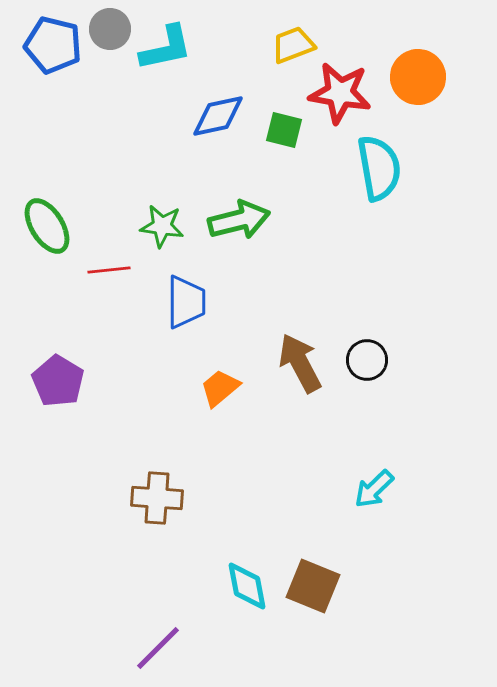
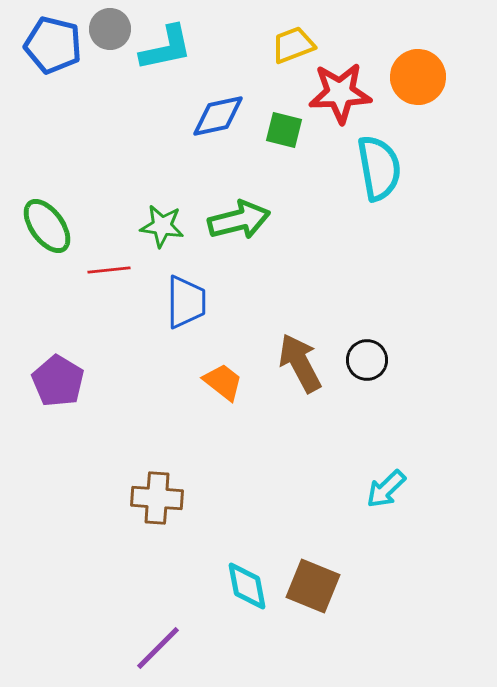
red star: rotated 12 degrees counterclockwise
green ellipse: rotated 4 degrees counterclockwise
orange trapezoid: moved 3 px right, 6 px up; rotated 78 degrees clockwise
cyan arrow: moved 12 px right
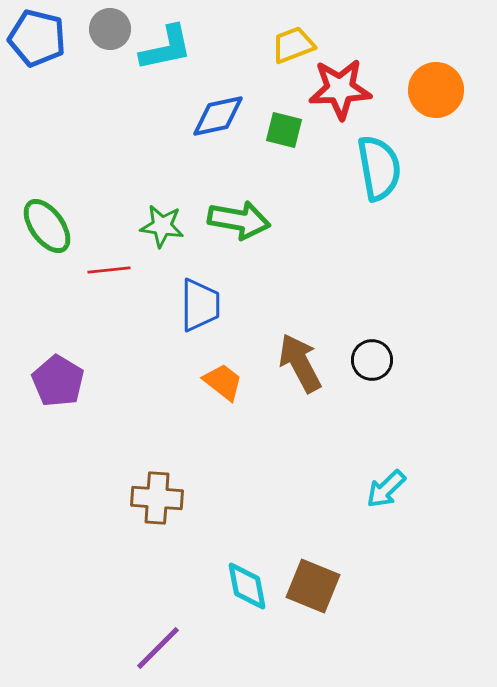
blue pentagon: moved 16 px left, 7 px up
orange circle: moved 18 px right, 13 px down
red star: moved 4 px up
green arrow: rotated 24 degrees clockwise
blue trapezoid: moved 14 px right, 3 px down
black circle: moved 5 px right
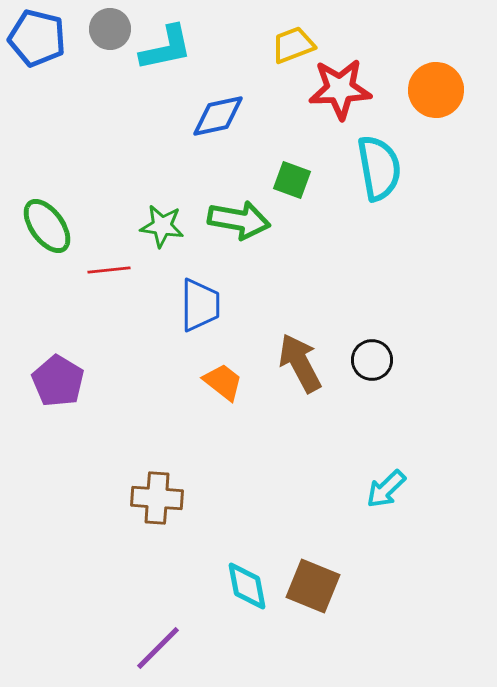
green square: moved 8 px right, 50 px down; rotated 6 degrees clockwise
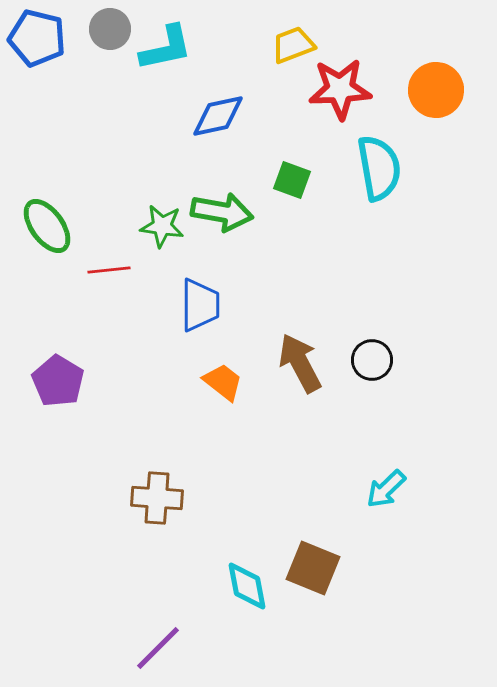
green arrow: moved 17 px left, 8 px up
brown square: moved 18 px up
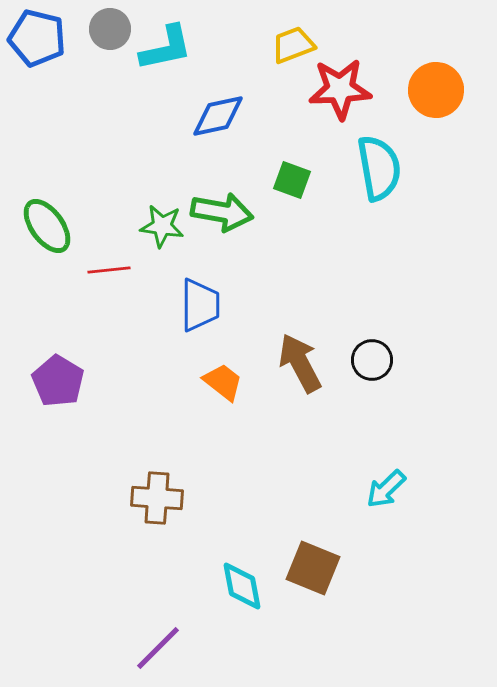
cyan diamond: moved 5 px left
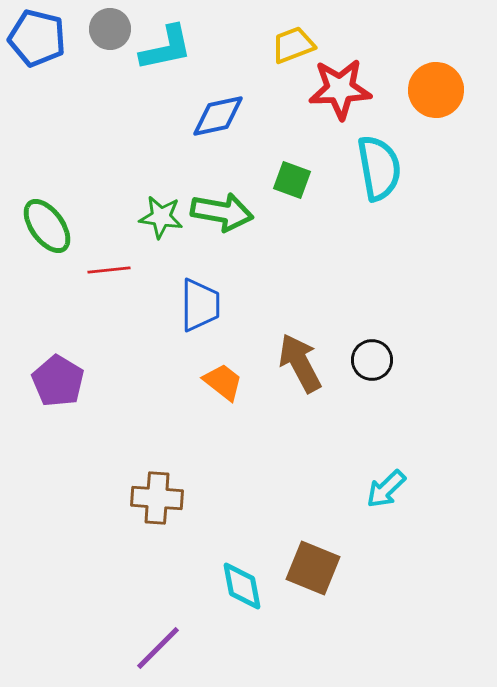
green star: moved 1 px left, 9 px up
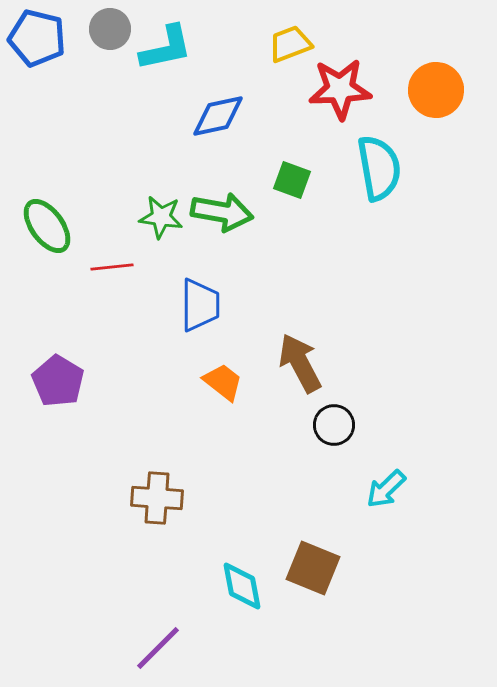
yellow trapezoid: moved 3 px left, 1 px up
red line: moved 3 px right, 3 px up
black circle: moved 38 px left, 65 px down
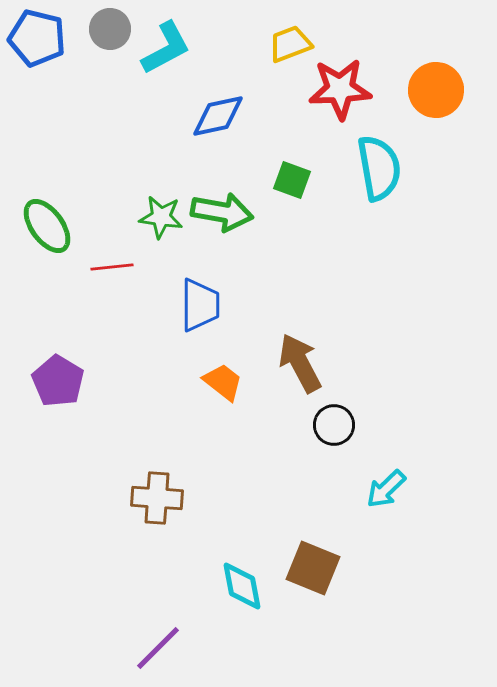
cyan L-shape: rotated 16 degrees counterclockwise
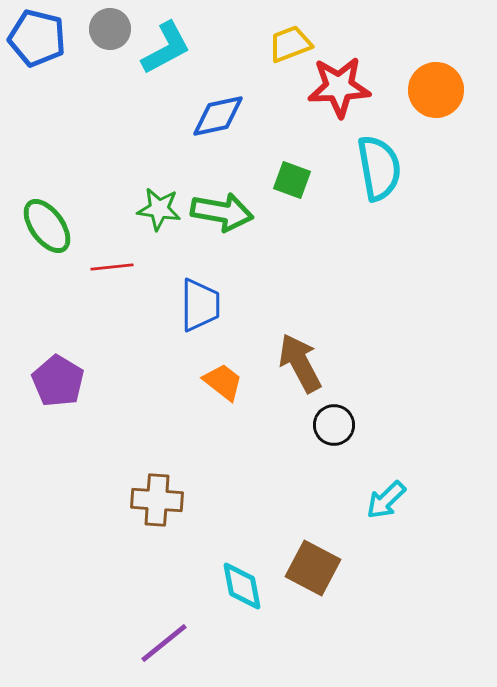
red star: moved 1 px left, 2 px up
green star: moved 2 px left, 8 px up
cyan arrow: moved 11 px down
brown cross: moved 2 px down
brown square: rotated 6 degrees clockwise
purple line: moved 6 px right, 5 px up; rotated 6 degrees clockwise
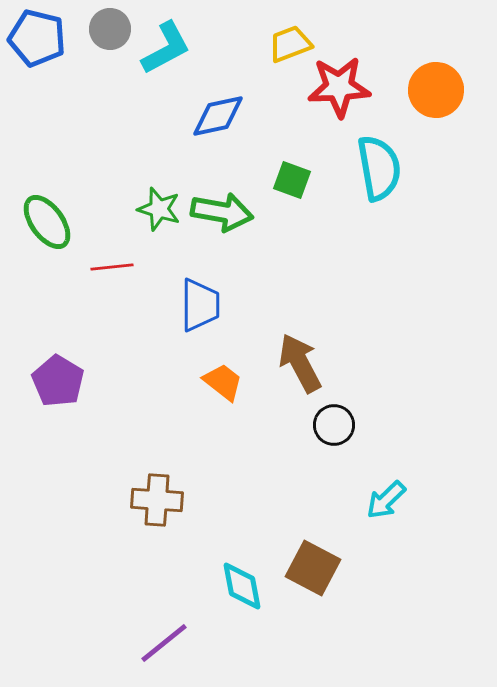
green star: rotated 9 degrees clockwise
green ellipse: moved 4 px up
